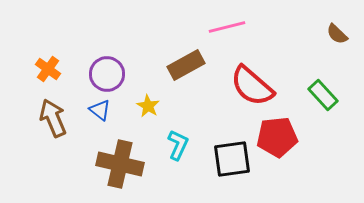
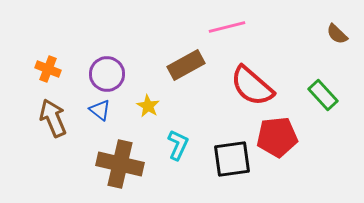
orange cross: rotated 15 degrees counterclockwise
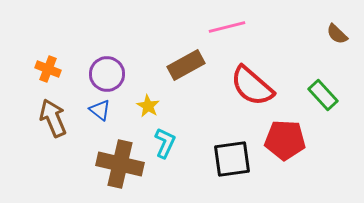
red pentagon: moved 8 px right, 3 px down; rotated 9 degrees clockwise
cyan L-shape: moved 13 px left, 2 px up
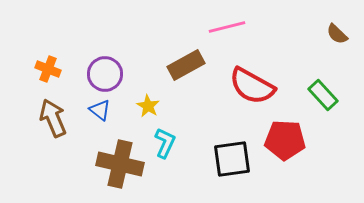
purple circle: moved 2 px left
red semicircle: rotated 12 degrees counterclockwise
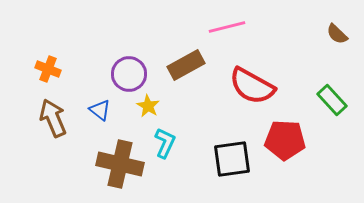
purple circle: moved 24 px right
green rectangle: moved 9 px right, 5 px down
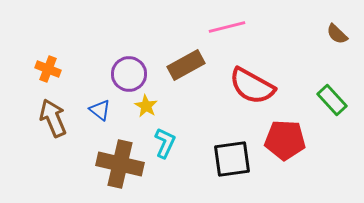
yellow star: moved 2 px left
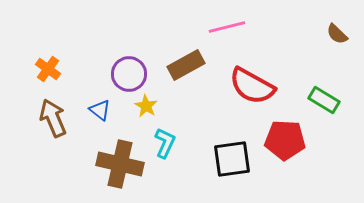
orange cross: rotated 15 degrees clockwise
green rectangle: moved 8 px left; rotated 16 degrees counterclockwise
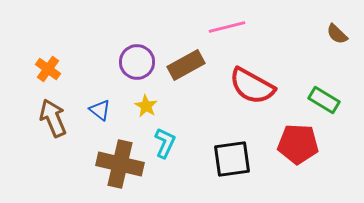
purple circle: moved 8 px right, 12 px up
red pentagon: moved 13 px right, 4 px down
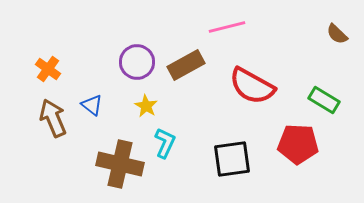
blue triangle: moved 8 px left, 5 px up
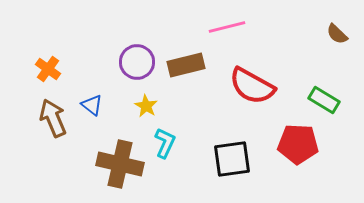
brown rectangle: rotated 15 degrees clockwise
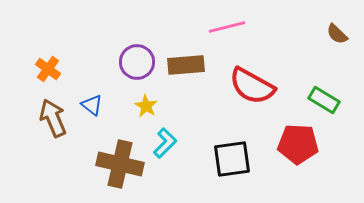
brown rectangle: rotated 9 degrees clockwise
cyan L-shape: rotated 20 degrees clockwise
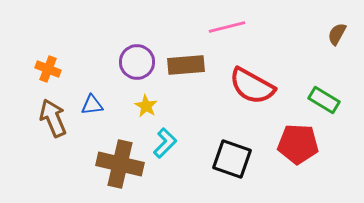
brown semicircle: rotated 75 degrees clockwise
orange cross: rotated 15 degrees counterclockwise
blue triangle: rotated 45 degrees counterclockwise
black square: rotated 27 degrees clockwise
